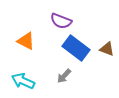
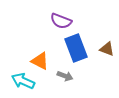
orange triangle: moved 14 px right, 20 px down
blue rectangle: rotated 32 degrees clockwise
gray arrow: moved 1 px right; rotated 112 degrees counterclockwise
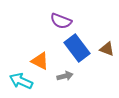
blue rectangle: moved 1 px right; rotated 16 degrees counterclockwise
gray arrow: rotated 35 degrees counterclockwise
cyan arrow: moved 2 px left
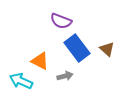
brown triangle: rotated 21 degrees clockwise
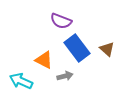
orange triangle: moved 4 px right, 1 px up
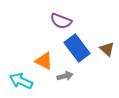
orange triangle: moved 1 px down
